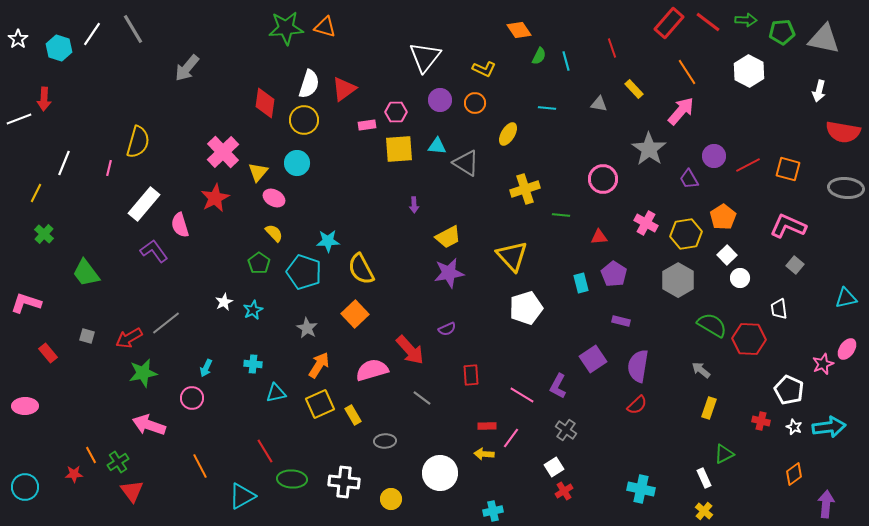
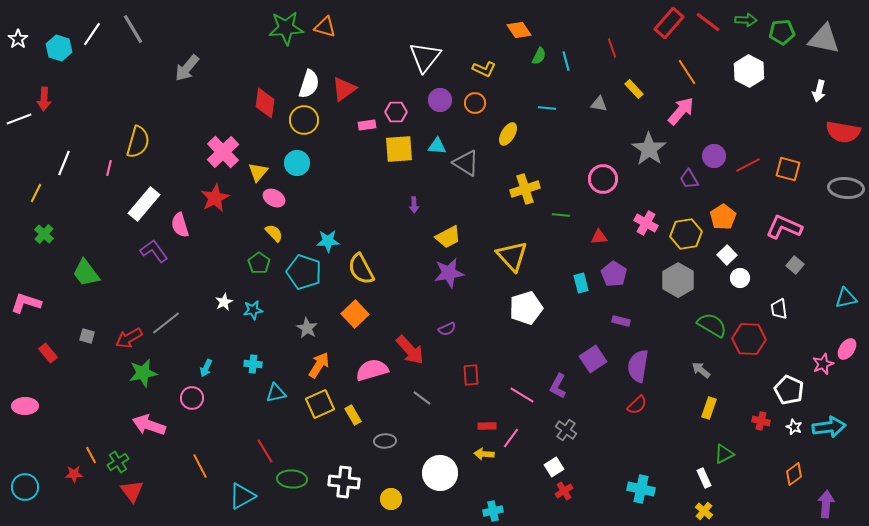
pink L-shape at (788, 226): moved 4 px left, 1 px down
cyan star at (253, 310): rotated 18 degrees clockwise
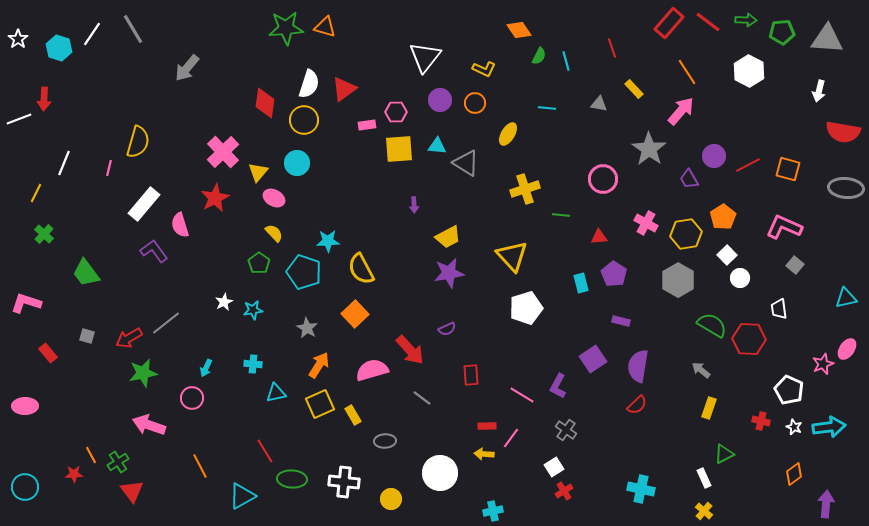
gray triangle at (824, 39): moved 3 px right; rotated 8 degrees counterclockwise
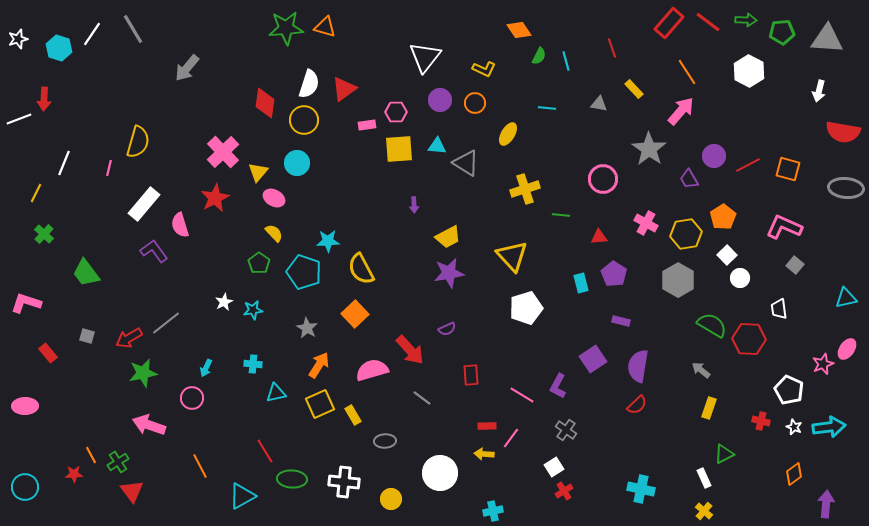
white star at (18, 39): rotated 18 degrees clockwise
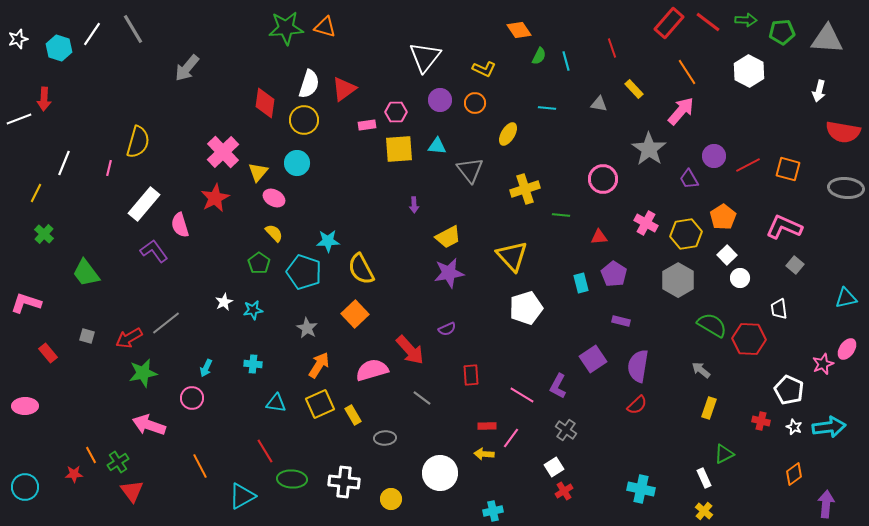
gray triangle at (466, 163): moved 4 px right, 7 px down; rotated 20 degrees clockwise
cyan triangle at (276, 393): moved 10 px down; rotated 20 degrees clockwise
gray ellipse at (385, 441): moved 3 px up
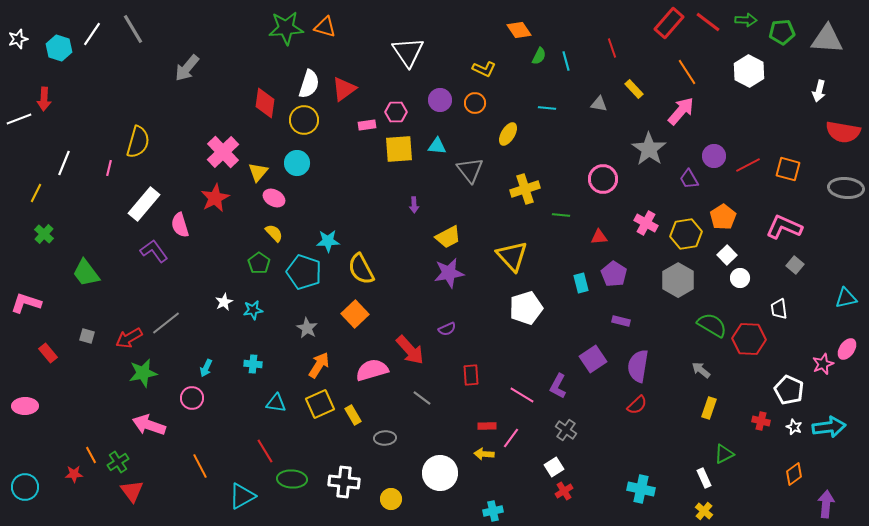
white triangle at (425, 57): moved 17 px left, 5 px up; rotated 12 degrees counterclockwise
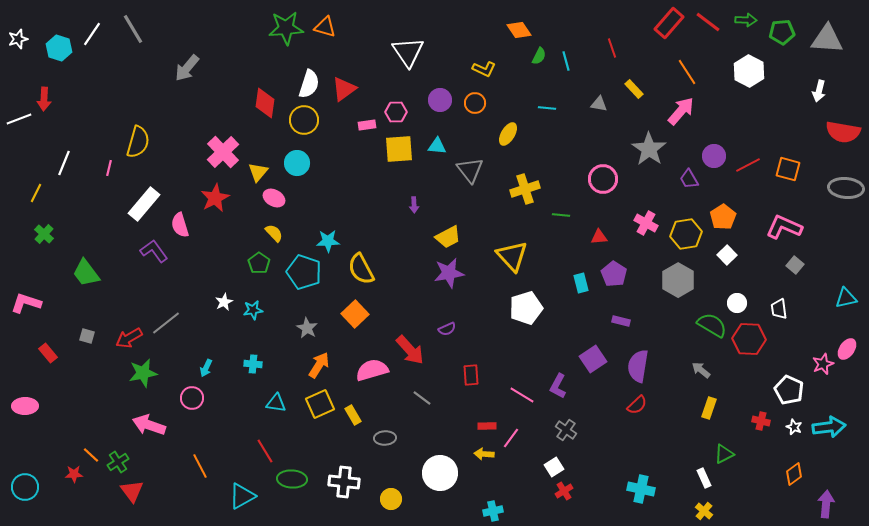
white circle at (740, 278): moved 3 px left, 25 px down
orange line at (91, 455): rotated 18 degrees counterclockwise
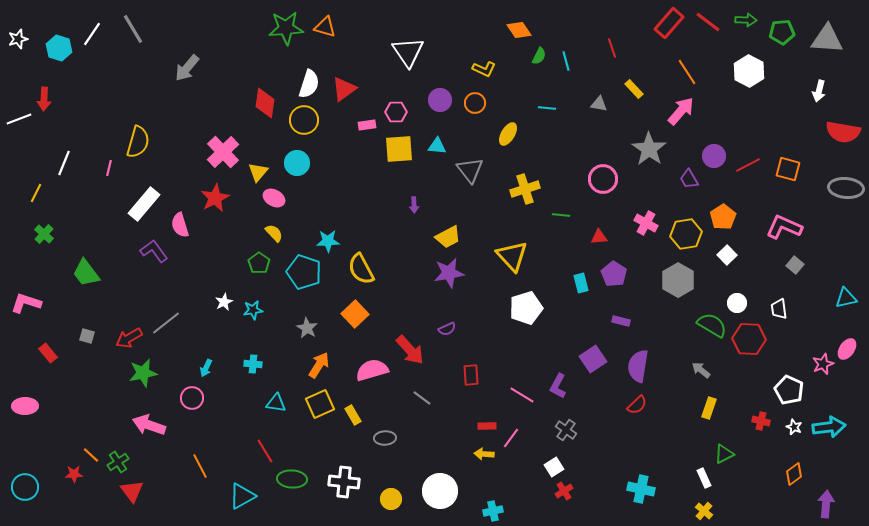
white circle at (440, 473): moved 18 px down
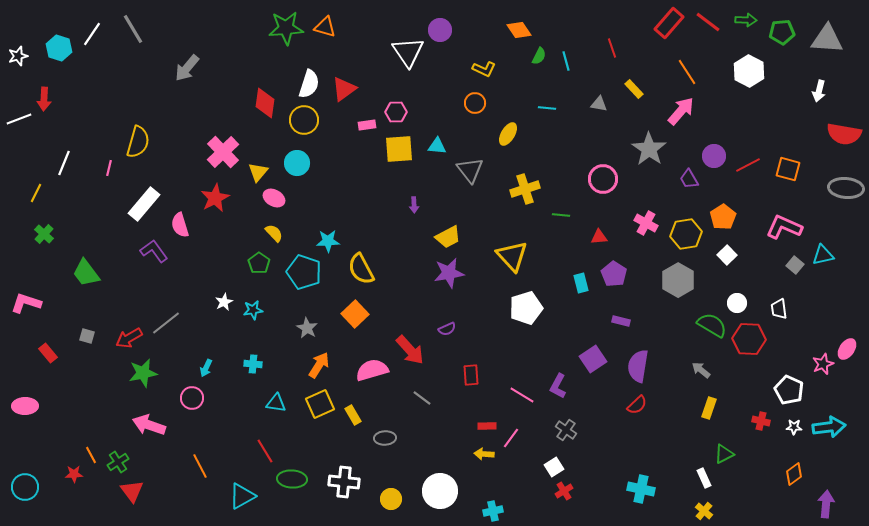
white star at (18, 39): moved 17 px down
purple circle at (440, 100): moved 70 px up
red semicircle at (843, 132): moved 1 px right, 2 px down
cyan triangle at (846, 298): moved 23 px left, 43 px up
white star at (794, 427): rotated 21 degrees counterclockwise
orange line at (91, 455): rotated 18 degrees clockwise
